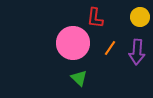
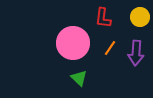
red L-shape: moved 8 px right
purple arrow: moved 1 px left, 1 px down
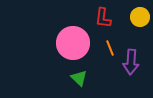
orange line: rotated 56 degrees counterclockwise
purple arrow: moved 5 px left, 9 px down
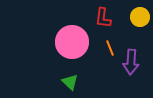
pink circle: moved 1 px left, 1 px up
green triangle: moved 9 px left, 4 px down
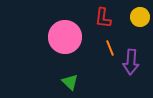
pink circle: moved 7 px left, 5 px up
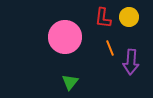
yellow circle: moved 11 px left
green triangle: rotated 24 degrees clockwise
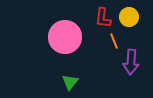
orange line: moved 4 px right, 7 px up
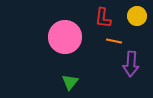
yellow circle: moved 8 px right, 1 px up
orange line: rotated 56 degrees counterclockwise
purple arrow: moved 2 px down
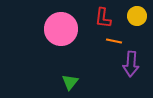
pink circle: moved 4 px left, 8 px up
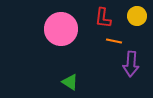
green triangle: rotated 36 degrees counterclockwise
